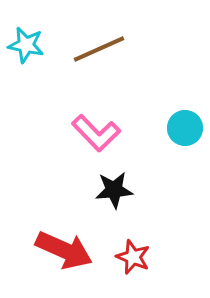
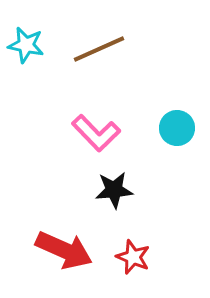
cyan circle: moved 8 px left
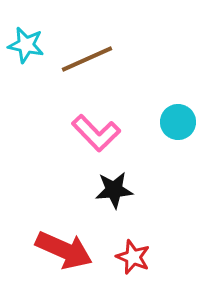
brown line: moved 12 px left, 10 px down
cyan circle: moved 1 px right, 6 px up
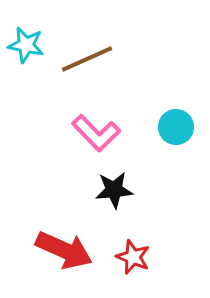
cyan circle: moved 2 px left, 5 px down
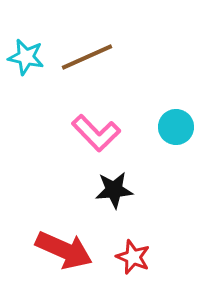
cyan star: moved 12 px down
brown line: moved 2 px up
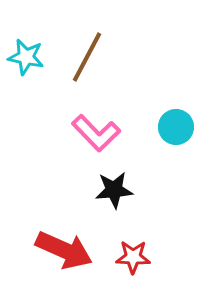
brown line: rotated 38 degrees counterclockwise
red star: rotated 20 degrees counterclockwise
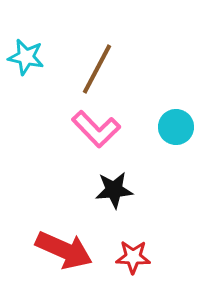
brown line: moved 10 px right, 12 px down
pink L-shape: moved 4 px up
